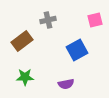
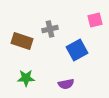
gray cross: moved 2 px right, 9 px down
brown rectangle: rotated 55 degrees clockwise
green star: moved 1 px right, 1 px down
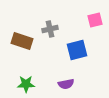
blue square: rotated 15 degrees clockwise
green star: moved 6 px down
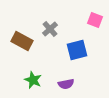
pink square: rotated 35 degrees clockwise
gray cross: rotated 28 degrees counterclockwise
brown rectangle: rotated 10 degrees clockwise
green star: moved 7 px right, 4 px up; rotated 24 degrees clockwise
